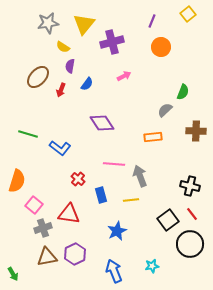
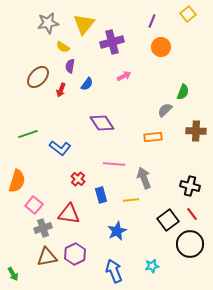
green line: rotated 36 degrees counterclockwise
gray arrow: moved 4 px right, 2 px down
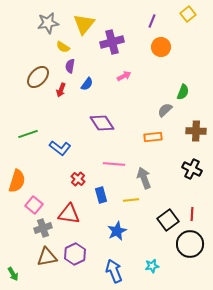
black cross: moved 2 px right, 17 px up; rotated 12 degrees clockwise
red line: rotated 40 degrees clockwise
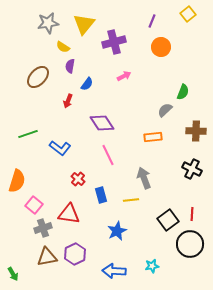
purple cross: moved 2 px right
red arrow: moved 7 px right, 11 px down
pink line: moved 6 px left, 9 px up; rotated 60 degrees clockwise
blue arrow: rotated 65 degrees counterclockwise
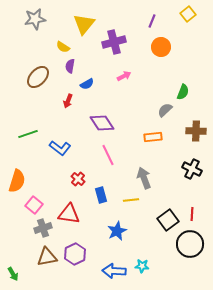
gray star: moved 13 px left, 4 px up
blue semicircle: rotated 24 degrees clockwise
cyan star: moved 10 px left; rotated 16 degrees clockwise
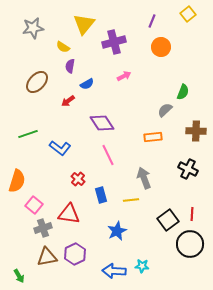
gray star: moved 2 px left, 9 px down
brown ellipse: moved 1 px left, 5 px down
red arrow: rotated 32 degrees clockwise
black cross: moved 4 px left
green arrow: moved 6 px right, 2 px down
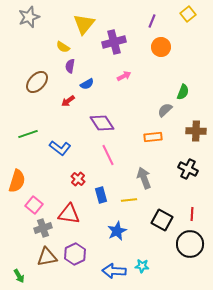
gray star: moved 4 px left, 11 px up; rotated 10 degrees counterclockwise
yellow line: moved 2 px left
black square: moved 6 px left; rotated 25 degrees counterclockwise
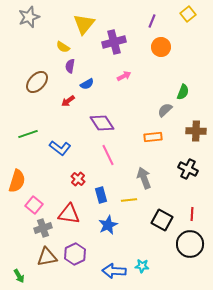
blue star: moved 9 px left, 6 px up
